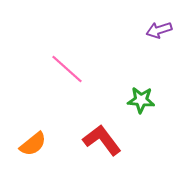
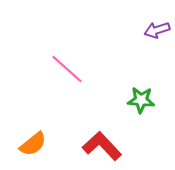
purple arrow: moved 2 px left
red L-shape: moved 6 px down; rotated 6 degrees counterclockwise
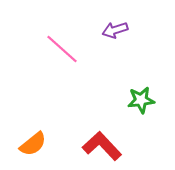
purple arrow: moved 42 px left
pink line: moved 5 px left, 20 px up
green star: rotated 12 degrees counterclockwise
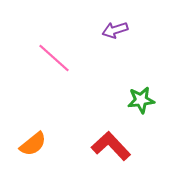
pink line: moved 8 px left, 9 px down
red L-shape: moved 9 px right
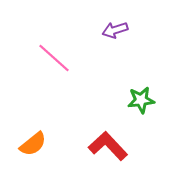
red L-shape: moved 3 px left
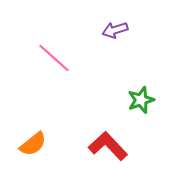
green star: rotated 12 degrees counterclockwise
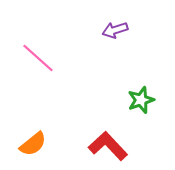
pink line: moved 16 px left
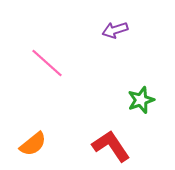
pink line: moved 9 px right, 5 px down
red L-shape: moved 3 px right; rotated 9 degrees clockwise
